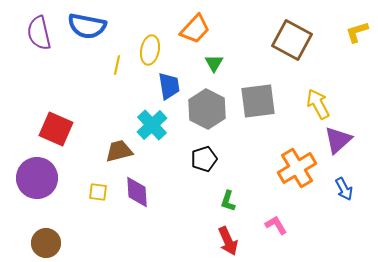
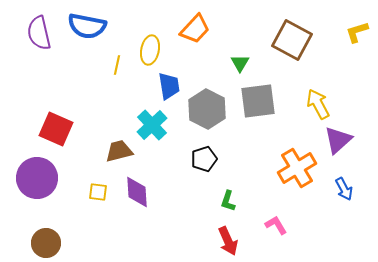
green triangle: moved 26 px right
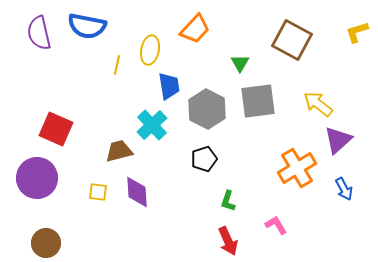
yellow arrow: rotated 24 degrees counterclockwise
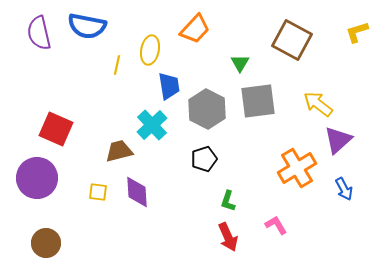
red arrow: moved 4 px up
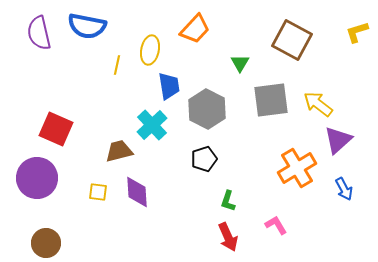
gray square: moved 13 px right, 1 px up
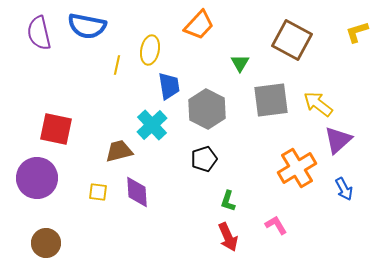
orange trapezoid: moved 4 px right, 4 px up
red square: rotated 12 degrees counterclockwise
